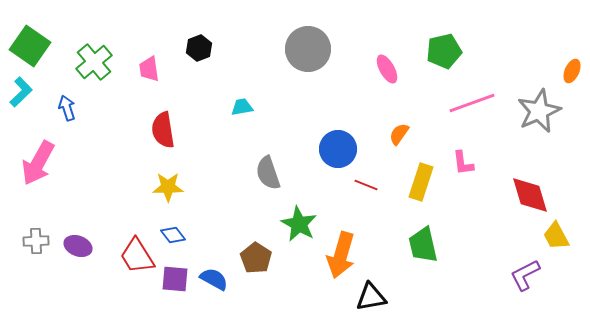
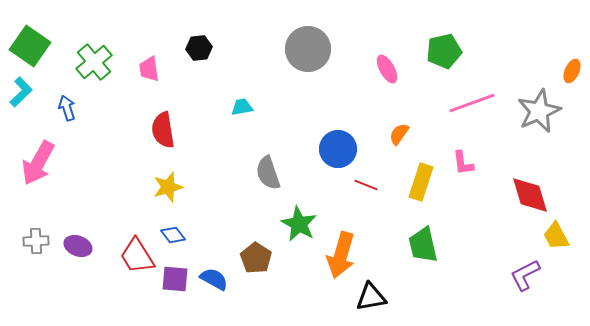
black hexagon: rotated 15 degrees clockwise
yellow star: rotated 16 degrees counterclockwise
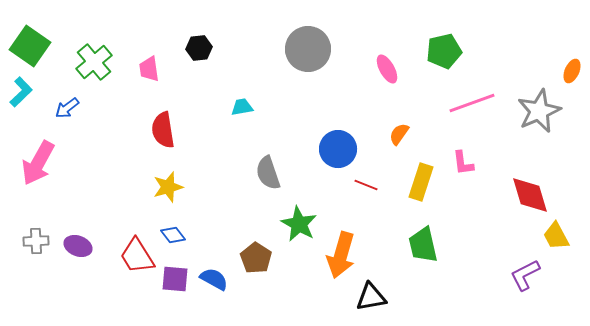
blue arrow: rotated 110 degrees counterclockwise
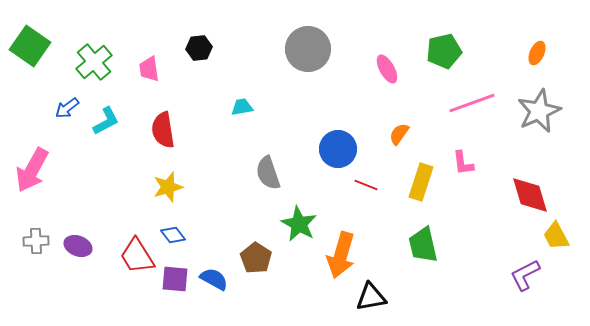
orange ellipse: moved 35 px left, 18 px up
cyan L-shape: moved 85 px right, 29 px down; rotated 16 degrees clockwise
pink arrow: moved 6 px left, 7 px down
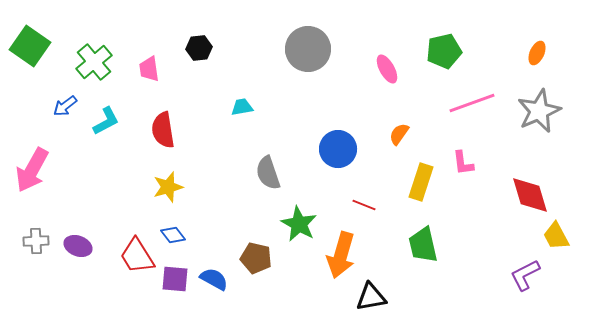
blue arrow: moved 2 px left, 2 px up
red line: moved 2 px left, 20 px down
brown pentagon: rotated 20 degrees counterclockwise
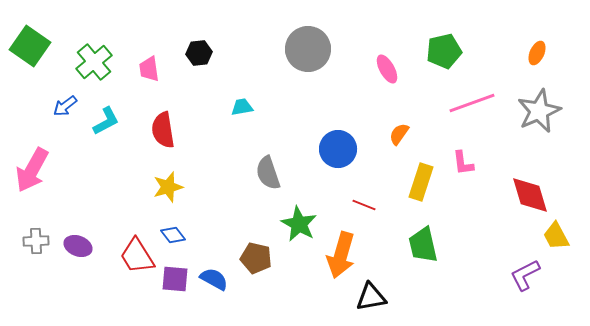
black hexagon: moved 5 px down
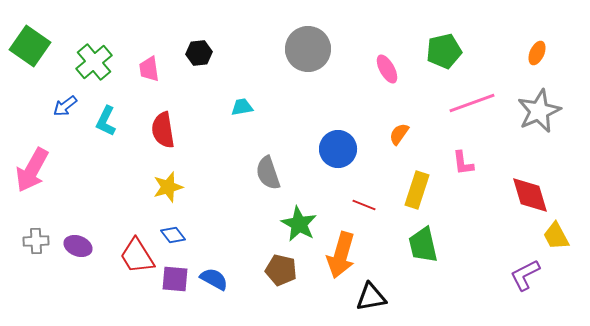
cyan L-shape: rotated 144 degrees clockwise
yellow rectangle: moved 4 px left, 8 px down
brown pentagon: moved 25 px right, 12 px down
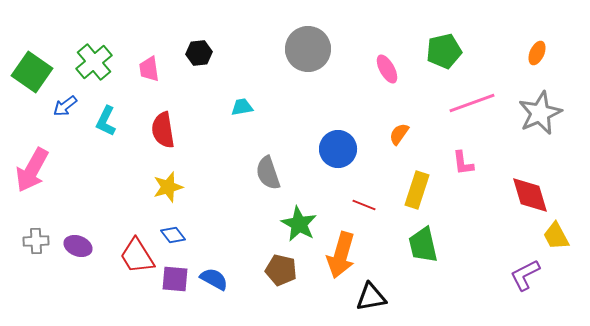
green square: moved 2 px right, 26 px down
gray star: moved 1 px right, 2 px down
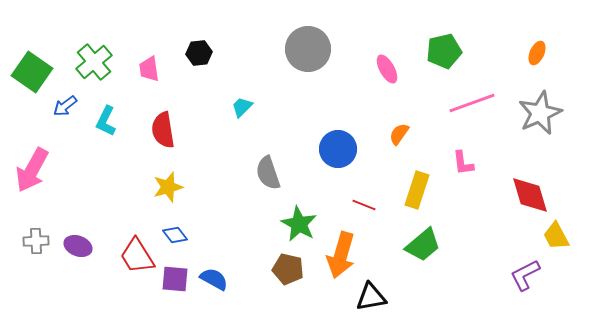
cyan trapezoid: rotated 35 degrees counterclockwise
blue diamond: moved 2 px right
green trapezoid: rotated 117 degrees counterclockwise
brown pentagon: moved 7 px right, 1 px up
